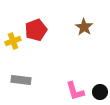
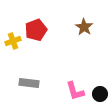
gray rectangle: moved 8 px right, 3 px down
black circle: moved 2 px down
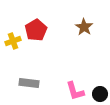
red pentagon: rotated 10 degrees counterclockwise
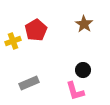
brown star: moved 3 px up
gray rectangle: rotated 30 degrees counterclockwise
black circle: moved 17 px left, 24 px up
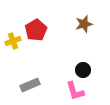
brown star: rotated 24 degrees clockwise
gray rectangle: moved 1 px right, 2 px down
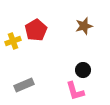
brown star: moved 2 px down
gray rectangle: moved 6 px left
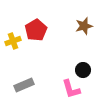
pink L-shape: moved 4 px left, 2 px up
